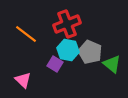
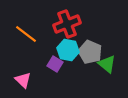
green triangle: moved 5 px left
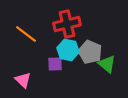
red cross: rotated 8 degrees clockwise
purple square: rotated 35 degrees counterclockwise
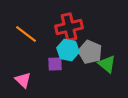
red cross: moved 2 px right, 3 px down
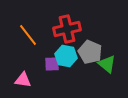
red cross: moved 2 px left, 2 px down
orange line: moved 2 px right, 1 px down; rotated 15 degrees clockwise
cyan hexagon: moved 2 px left, 6 px down
purple square: moved 3 px left
pink triangle: rotated 36 degrees counterclockwise
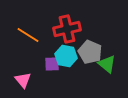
orange line: rotated 20 degrees counterclockwise
pink triangle: rotated 42 degrees clockwise
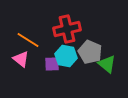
orange line: moved 5 px down
pink triangle: moved 2 px left, 21 px up; rotated 12 degrees counterclockwise
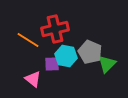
red cross: moved 12 px left
pink triangle: moved 12 px right, 20 px down
green triangle: rotated 36 degrees clockwise
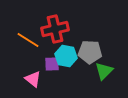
gray pentagon: rotated 20 degrees counterclockwise
green triangle: moved 3 px left, 7 px down
